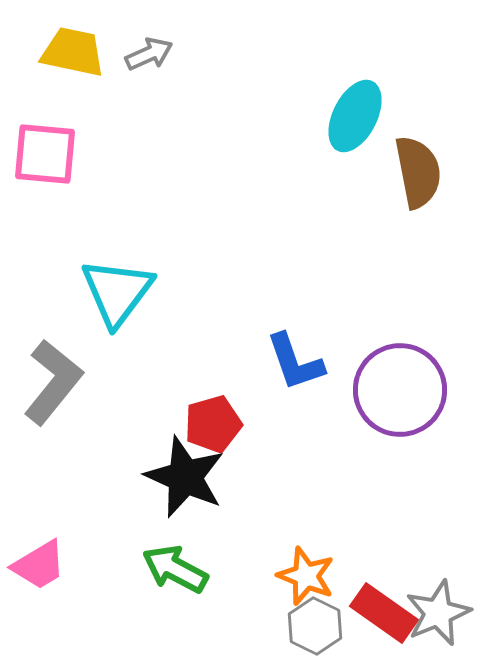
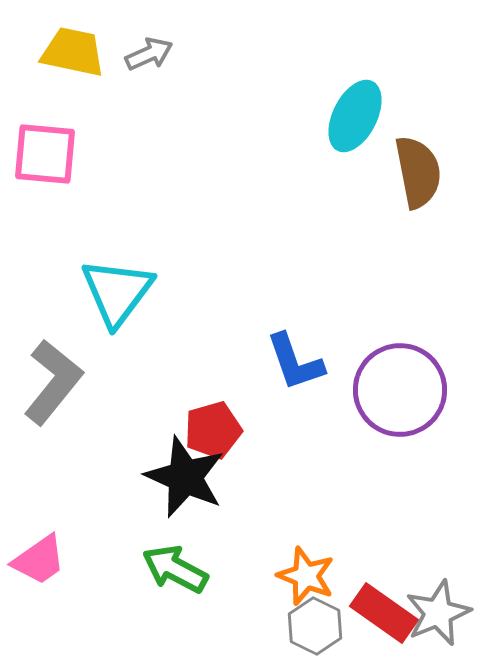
red pentagon: moved 6 px down
pink trapezoid: moved 5 px up; rotated 4 degrees counterclockwise
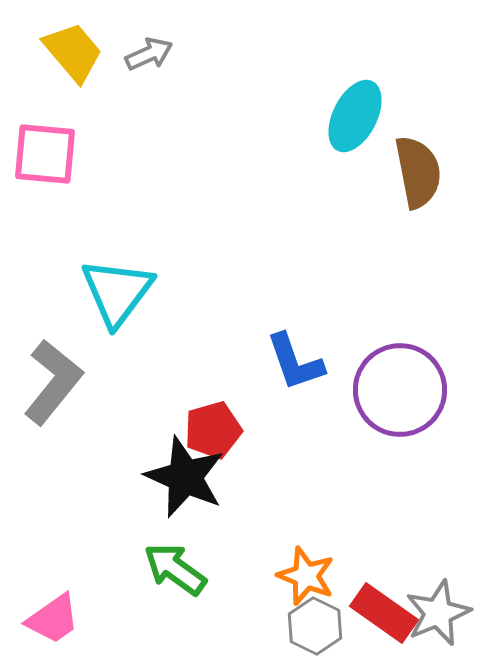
yellow trapezoid: rotated 38 degrees clockwise
pink trapezoid: moved 14 px right, 59 px down
green arrow: rotated 8 degrees clockwise
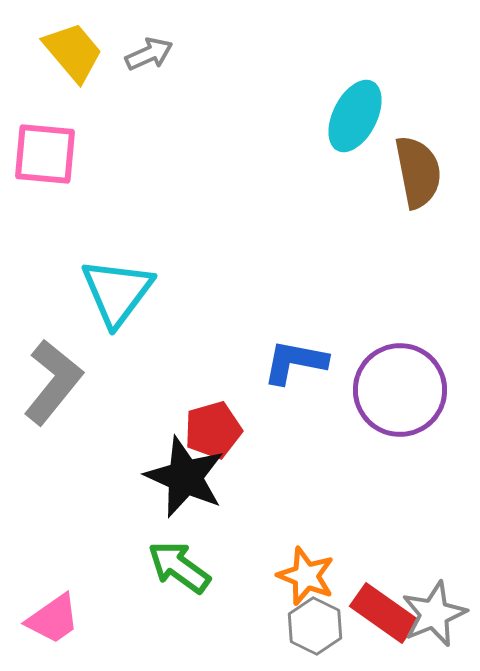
blue L-shape: rotated 120 degrees clockwise
green arrow: moved 4 px right, 2 px up
gray star: moved 4 px left, 1 px down
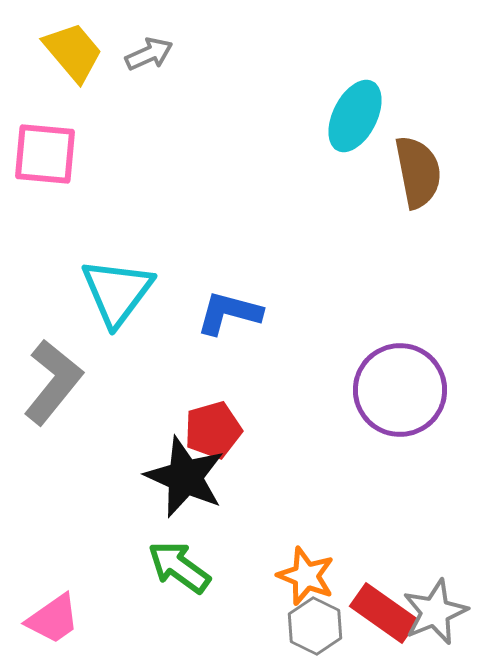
blue L-shape: moved 66 px left, 49 px up; rotated 4 degrees clockwise
gray star: moved 1 px right, 2 px up
